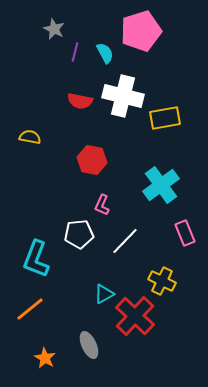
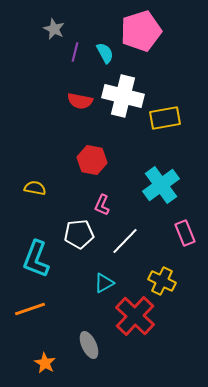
yellow semicircle: moved 5 px right, 51 px down
cyan triangle: moved 11 px up
orange line: rotated 20 degrees clockwise
orange star: moved 5 px down
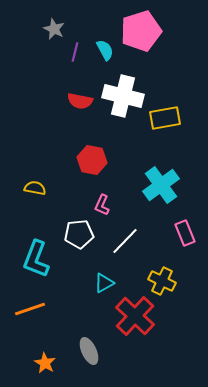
cyan semicircle: moved 3 px up
gray ellipse: moved 6 px down
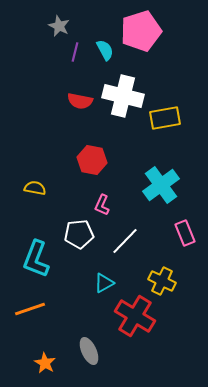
gray star: moved 5 px right, 3 px up
red cross: rotated 12 degrees counterclockwise
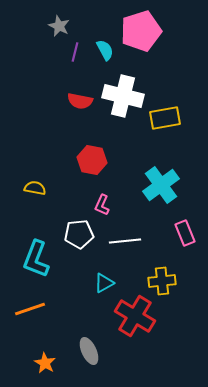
white line: rotated 40 degrees clockwise
yellow cross: rotated 32 degrees counterclockwise
